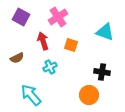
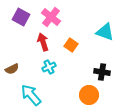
pink cross: moved 7 px left; rotated 18 degrees counterclockwise
red arrow: moved 1 px down
orange square: rotated 16 degrees clockwise
brown semicircle: moved 5 px left, 11 px down
cyan cross: moved 1 px left
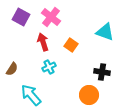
brown semicircle: rotated 32 degrees counterclockwise
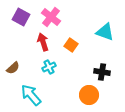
brown semicircle: moved 1 px right, 1 px up; rotated 16 degrees clockwise
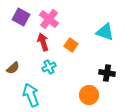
pink cross: moved 2 px left, 2 px down
black cross: moved 5 px right, 1 px down
cyan arrow: rotated 20 degrees clockwise
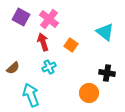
cyan triangle: rotated 18 degrees clockwise
orange circle: moved 2 px up
